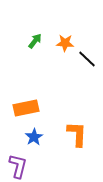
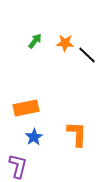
black line: moved 4 px up
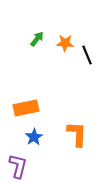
green arrow: moved 2 px right, 2 px up
black line: rotated 24 degrees clockwise
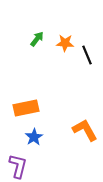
orange L-shape: moved 8 px right, 4 px up; rotated 32 degrees counterclockwise
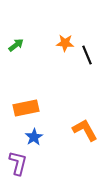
green arrow: moved 21 px left, 6 px down; rotated 14 degrees clockwise
purple L-shape: moved 3 px up
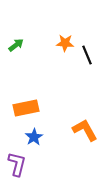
purple L-shape: moved 1 px left, 1 px down
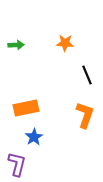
green arrow: rotated 35 degrees clockwise
black line: moved 20 px down
orange L-shape: moved 15 px up; rotated 48 degrees clockwise
